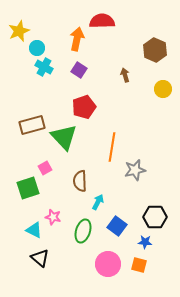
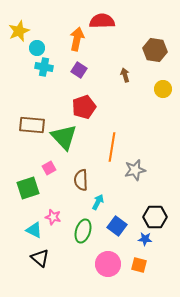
brown hexagon: rotated 15 degrees counterclockwise
cyan cross: rotated 18 degrees counterclockwise
brown rectangle: rotated 20 degrees clockwise
pink square: moved 4 px right
brown semicircle: moved 1 px right, 1 px up
blue star: moved 3 px up
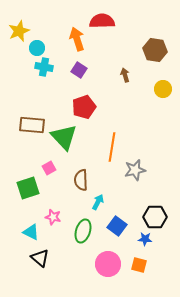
orange arrow: rotated 30 degrees counterclockwise
cyan triangle: moved 3 px left, 2 px down
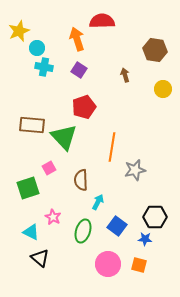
pink star: rotated 14 degrees clockwise
